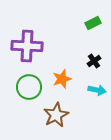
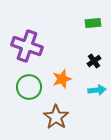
green rectangle: rotated 21 degrees clockwise
purple cross: rotated 16 degrees clockwise
cyan arrow: rotated 18 degrees counterclockwise
brown star: moved 2 px down; rotated 10 degrees counterclockwise
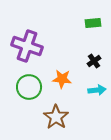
orange star: rotated 24 degrees clockwise
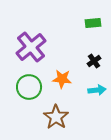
purple cross: moved 4 px right, 1 px down; rotated 32 degrees clockwise
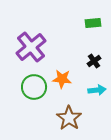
green circle: moved 5 px right
brown star: moved 13 px right, 1 px down
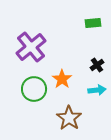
black cross: moved 3 px right, 4 px down
orange star: rotated 30 degrees clockwise
green circle: moved 2 px down
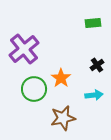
purple cross: moved 7 px left, 2 px down
orange star: moved 1 px left, 1 px up
cyan arrow: moved 3 px left, 5 px down
brown star: moved 6 px left; rotated 25 degrees clockwise
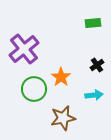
orange star: moved 1 px up
